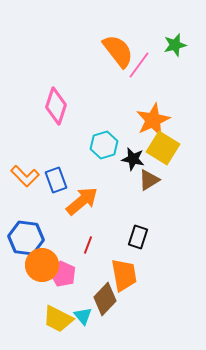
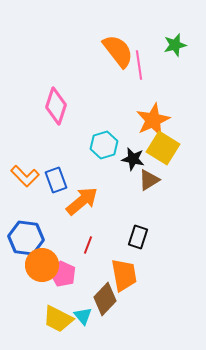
pink line: rotated 44 degrees counterclockwise
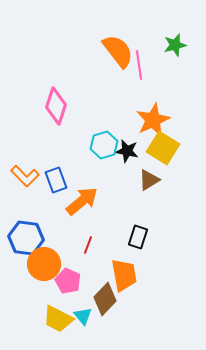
black star: moved 6 px left, 8 px up
orange circle: moved 2 px right, 1 px up
pink pentagon: moved 5 px right, 7 px down
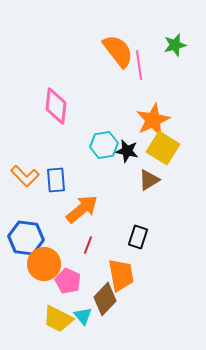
pink diamond: rotated 12 degrees counterclockwise
cyan hexagon: rotated 8 degrees clockwise
blue rectangle: rotated 15 degrees clockwise
orange arrow: moved 8 px down
orange trapezoid: moved 3 px left
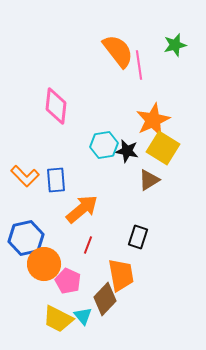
blue hexagon: rotated 20 degrees counterclockwise
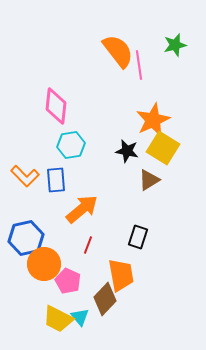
cyan hexagon: moved 33 px left
cyan triangle: moved 3 px left, 1 px down
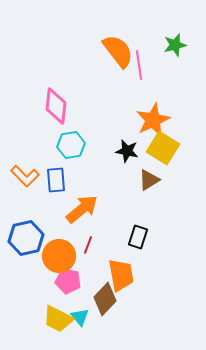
orange circle: moved 15 px right, 8 px up
pink pentagon: rotated 15 degrees counterclockwise
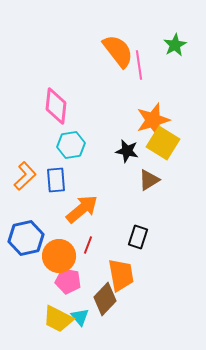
green star: rotated 15 degrees counterclockwise
orange star: rotated 8 degrees clockwise
yellow square: moved 5 px up
orange L-shape: rotated 88 degrees counterclockwise
